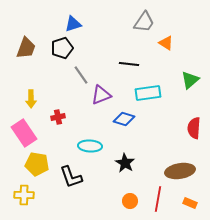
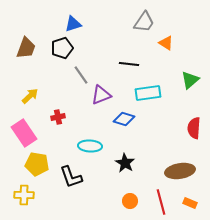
yellow arrow: moved 1 px left, 3 px up; rotated 132 degrees counterclockwise
red line: moved 3 px right, 3 px down; rotated 25 degrees counterclockwise
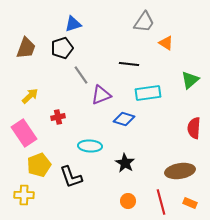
yellow pentagon: moved 2 px right, 1 px down; rotated 30 degrees counterclockwise
orange circle: moved 2 px left
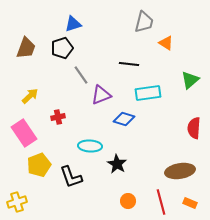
gray trapezoid: rotated 20 degrees counterclockwise
black star: moved 8 px left, 1 px down
yellow cross: moved 7 px left, 7 px down; rotated 18 degrees counterclockwise
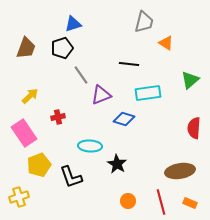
yellow cross: moved 2 px right, 5 px up
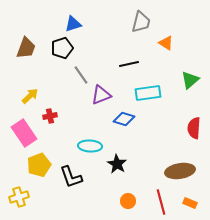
gray trapezoid: moved 3 px left
black line: rotated 18 degrees counterclockwise
red cross: moved 8 px left, 1 px up
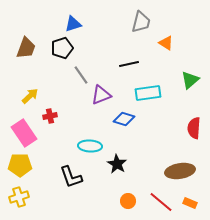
yellow pentagon: moved 19 px left; rotated 20 degrees clockwise
red line: rotated 35 degrees counterclockwise
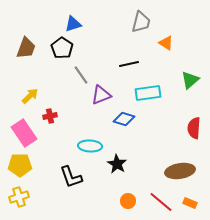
black pentagon: rotated 20 degrees counterclockwise
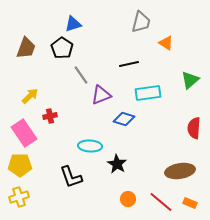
orange circle: moved 2 px up
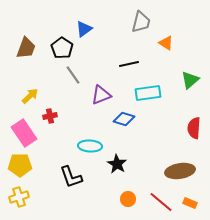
blue triangle: moved 11 px right, 5 px down; rotated 18 degrees counterclockwise
gray line: moved 8 px left
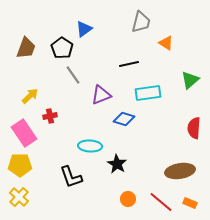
yellow cross: rotated 30 degrees counterclockwise
